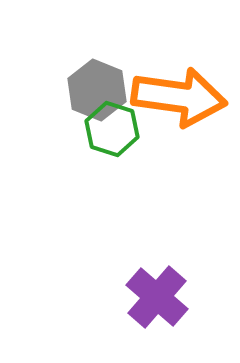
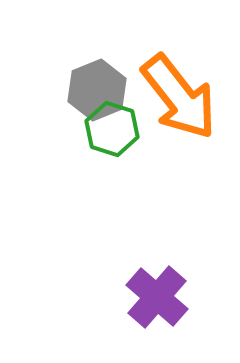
gray hexagon: rotated 16 degrees clockwise
orange arrow: rotated 44 degrees clockwise
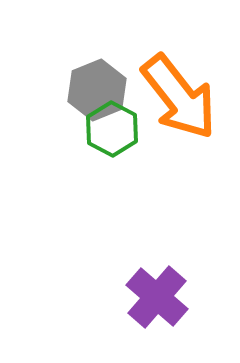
green hexagon: rotated 10 degrees clockwise
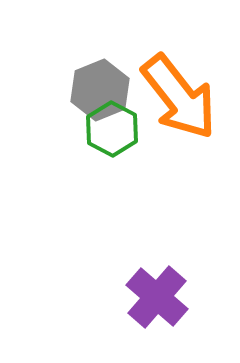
gray hexagon: moved 3 px right
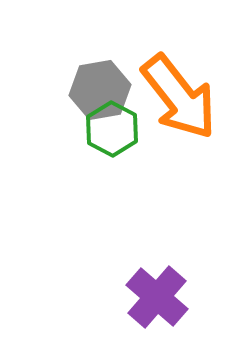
gray hexagon: rotated 12 degrees clockwise
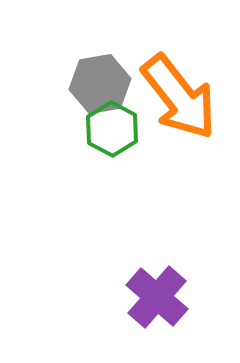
gray hexagon: moved 6 px up
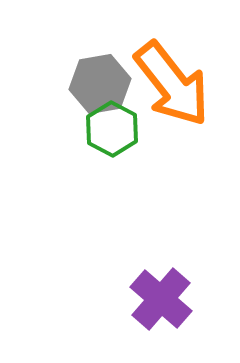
orange arrow: moved 7 px left, 13 px up
purple cross: moved 4 px right, 2 px down
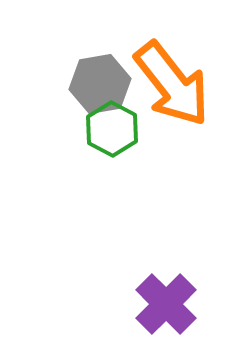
purple cross: moved 5 px right, 5 px down; rotated 4 degrees clockwise
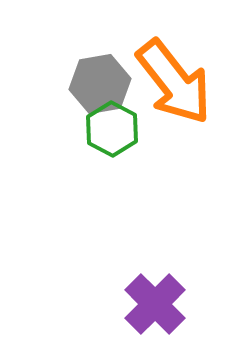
orange arrow: moved 2 px right, 2 px up
purple cross: moved 11 px left
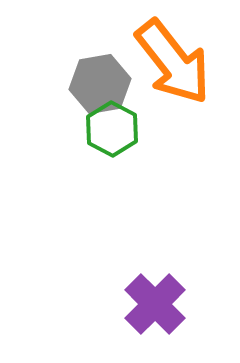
orange arrow: moved 1 px left, 20 px up
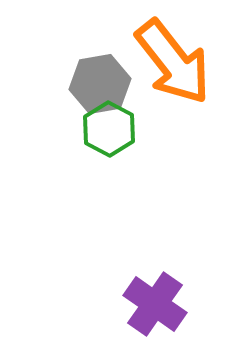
green hexagon: moved 3 px left
purple cross: rotated 10 degrees counterclockwise
